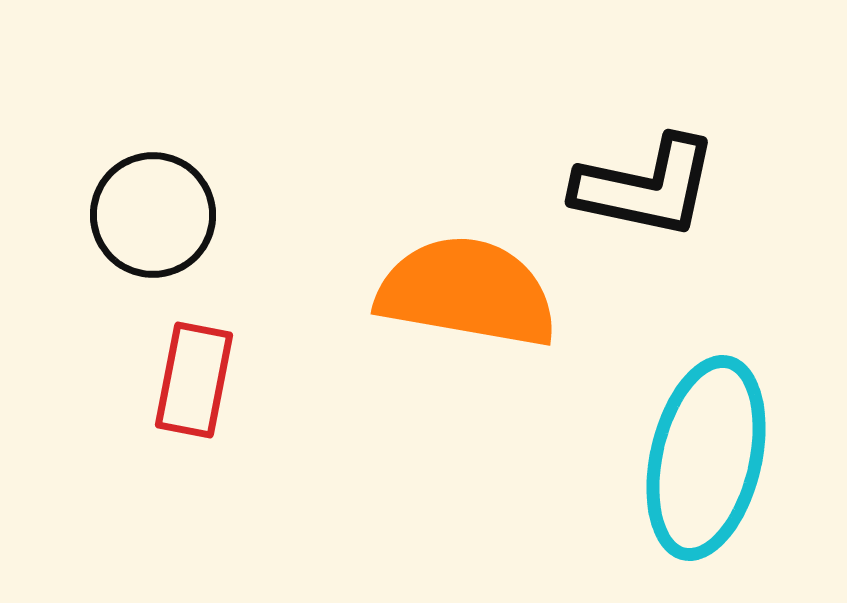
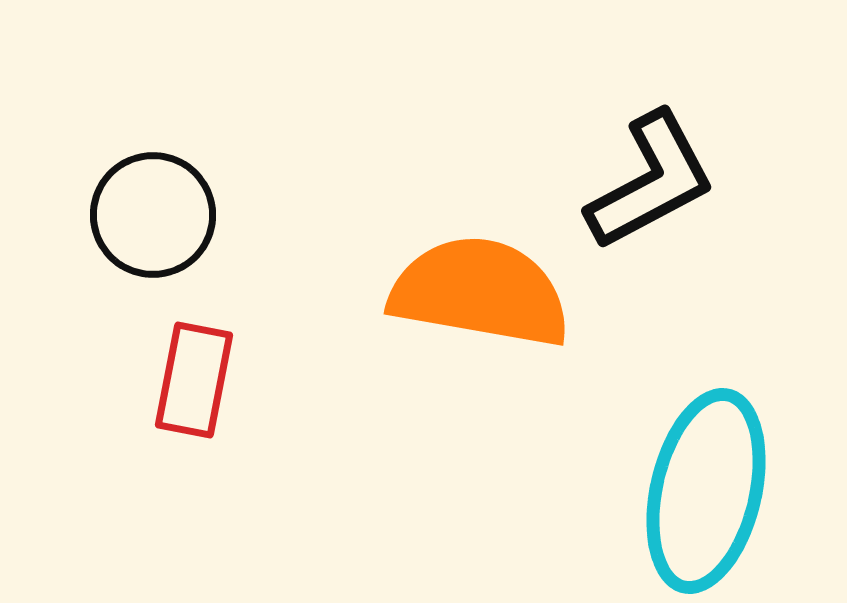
black L-shape: moved 5 px right, 6 px up; rotated 40 degrees counterclockwise
orange semicircle: moved 13 px right
cyan ellipse: moved 33 px down
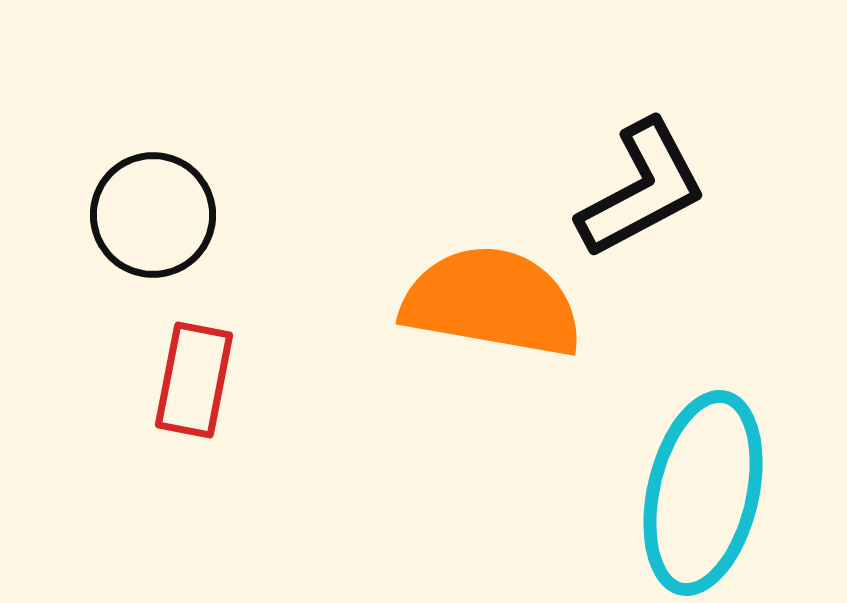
black L-shape: moved 9 px left, 8 px down
orange semicircle: moved 12 px right, 10 px down
cyan ellipse: moved 3 px left, 2 px down
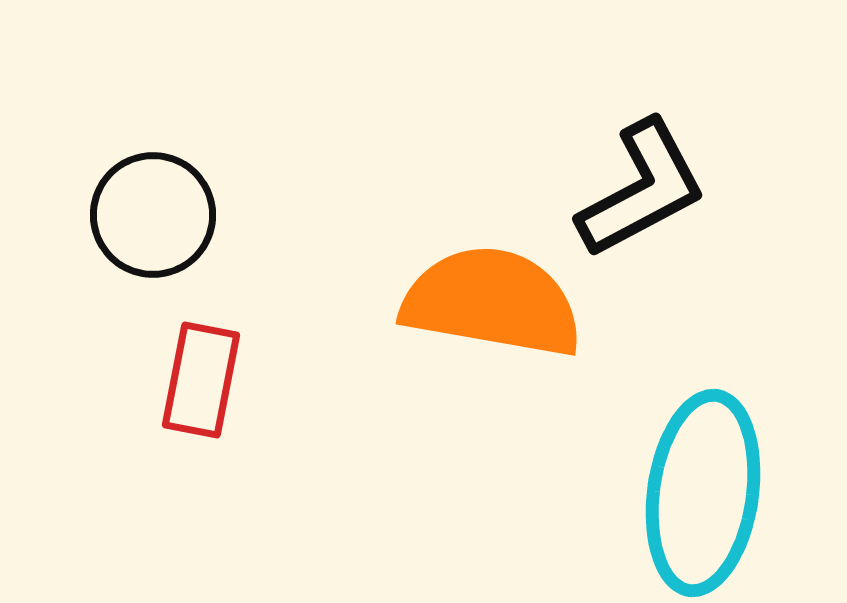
red rectangle: moved 7 px right
cyan ellipse: rotated 5 degrees counterclockwise
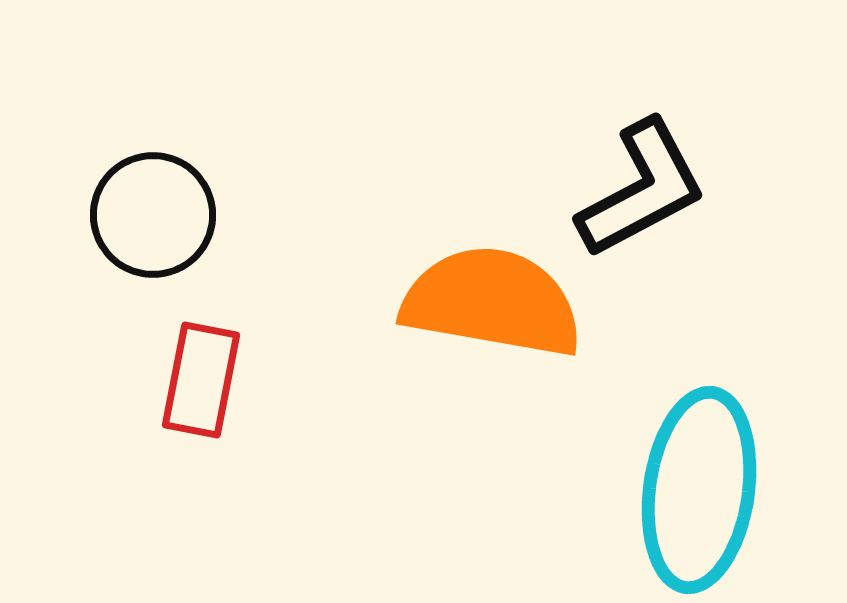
cyan ellipse: moved 4 px left, 3 px up
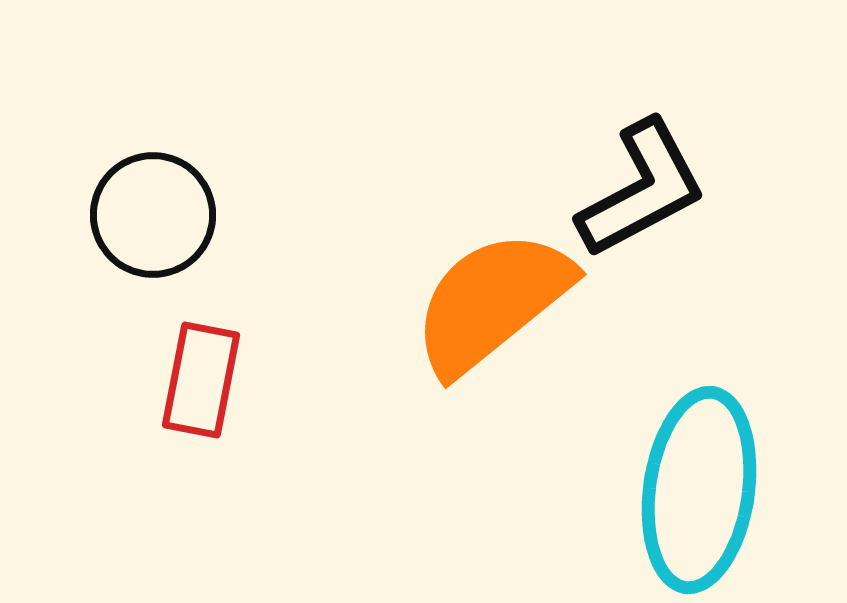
orange semicircle: rotated 49 degrees counterclockwise
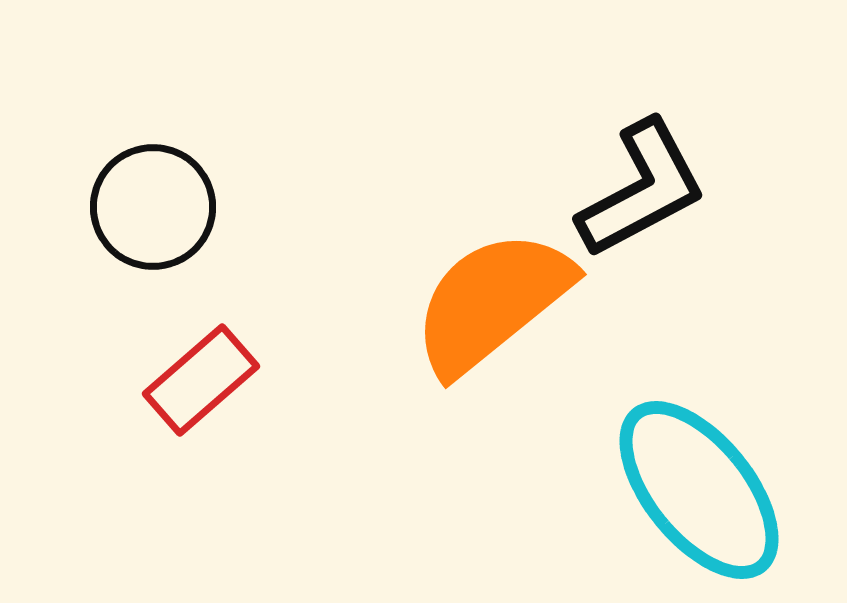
black circle: moved 8 px up
red rectangle: rotated 38 degrees clockwise
cyan ellipse: rotated 47 degrees counterclockwise
